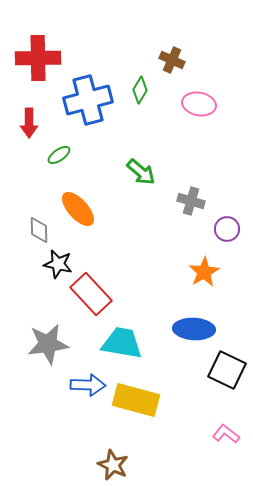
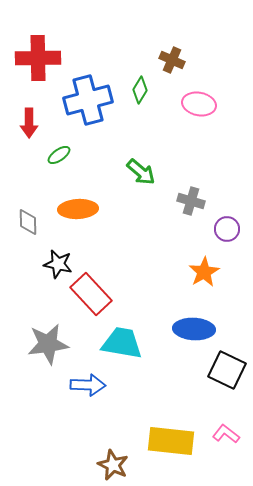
orange ellipse: rotated 51 degrees counterclockwise
gray diamond: moved 11 px left, 8 px up
yellow rectangle: moved 35 px right, 41 px down; rotated 9 degrees counterclockwise
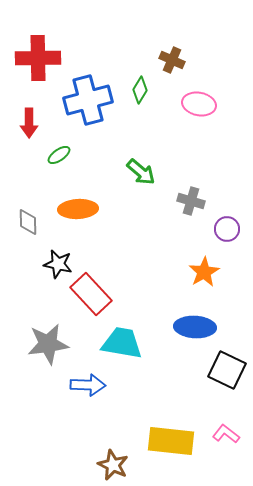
blue ellipse: moved 1 px right, 2 px up
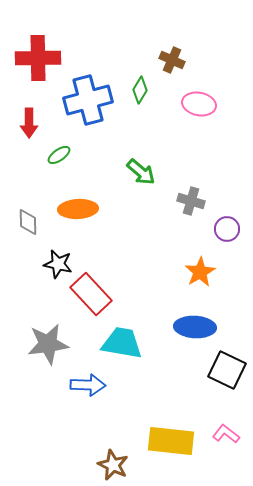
orange star: moved 4 px left
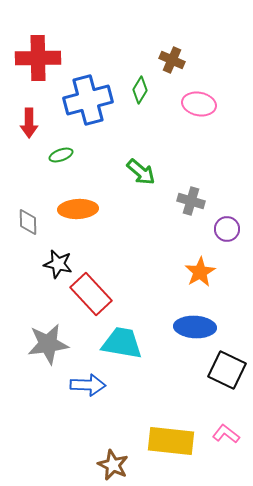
green ellipse: moved 2 px right; rotated 15 degrees clockwise
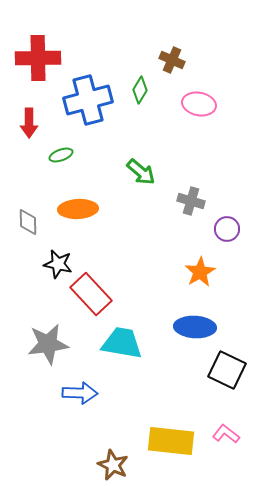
blue arrow: moved 8 px left, 8 px down
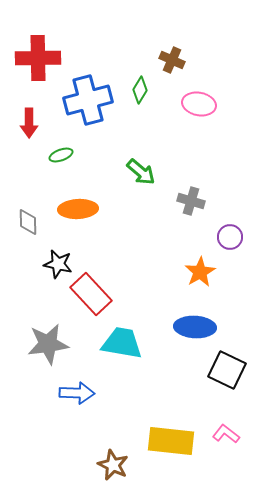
purple circle: moved 3 px right, 8 px down
blue arrow: moved 3 px left
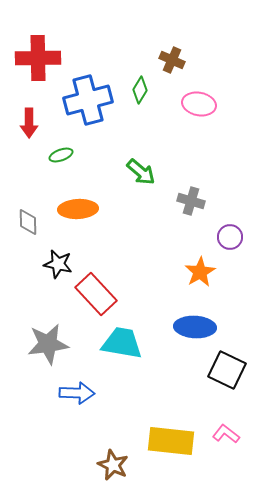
red rectangle: moved 5 px right
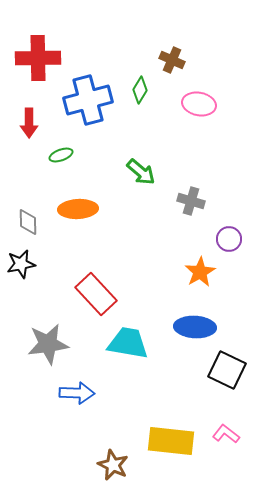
purple circle: moved 1 px left, 2 px down
black star: moved 37 px left; rotated 24 degrees counterclockwise
cyan trapezoid: moved 6 px right
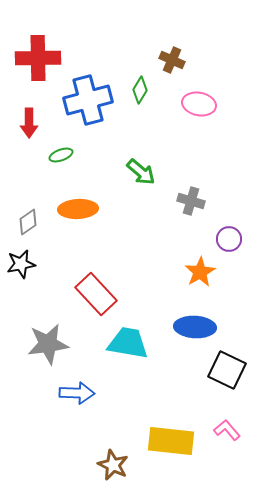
gray diamond: rotated 56 degrees clockwise
pink L-shape: moved 1 px right, 4 px up; rotated 12 degrees clockwise
